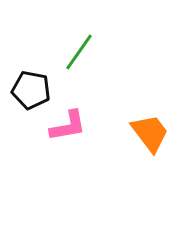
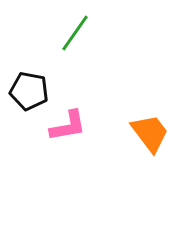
green line: moved 4 px left, 19 px up
black pentagon: moved 2 px left, 1 px down
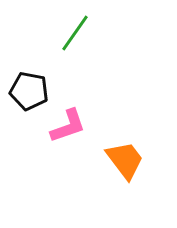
pink L-shape: rotated 9 degrees counterclockwise
orange trapezoid: moved 25 px left, 27 px down
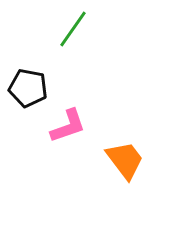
green line: moved 2 px left, 4 px up
black pentagon: moved 1 px left, 3 px up
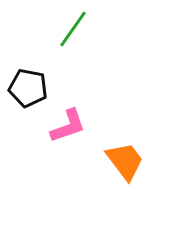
orange trapezoid: moved 1 px down
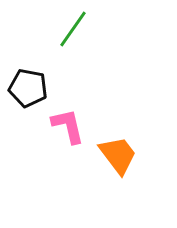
pink L-shape: rotated 84 degrees counterclockwise
orange trapezoid: moved 7 px left, 6 px up
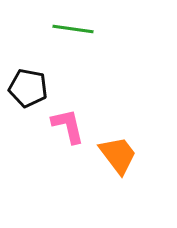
green line: rotated 63 degrees clockwise
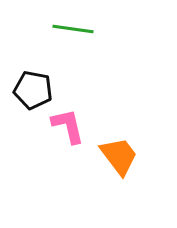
black pentagon: moved 5 px right, 2 px down
orange trapezoid: moved 1 px right, 1 px down
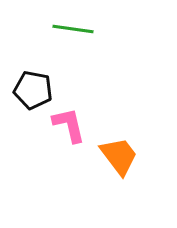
pink L-shape: moved 1 px right, 1 px up
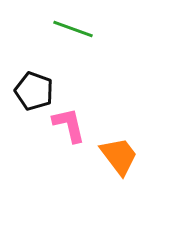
green line: rotated 12 degrees clockwise
black pentagon: moved 1 px right, 1 px down; rotated 9 degrees clockwise
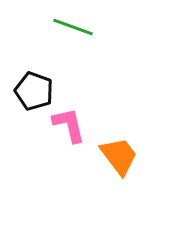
green line: moved 2 px up
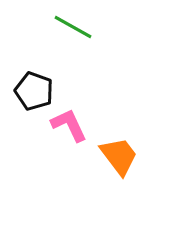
green line: rotated 9 degrees clockwise
pink L-shape: rotated 12 degrees counterclockwise
